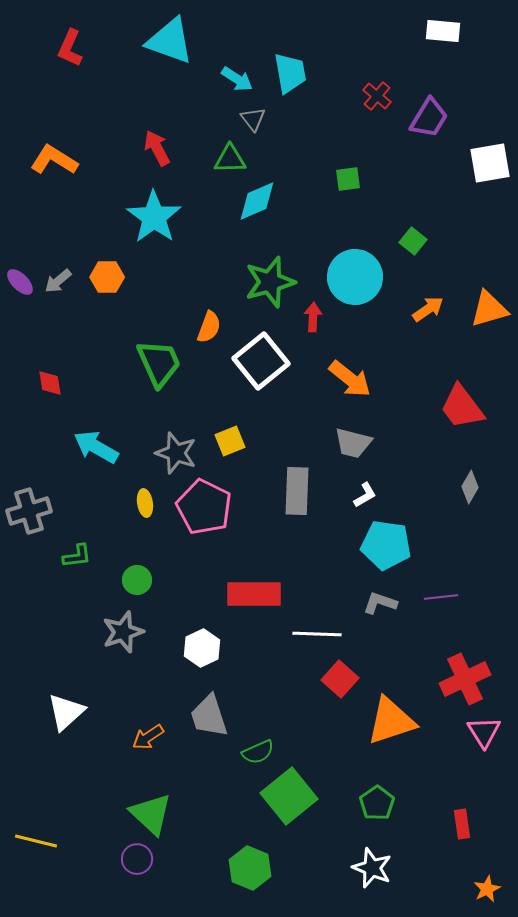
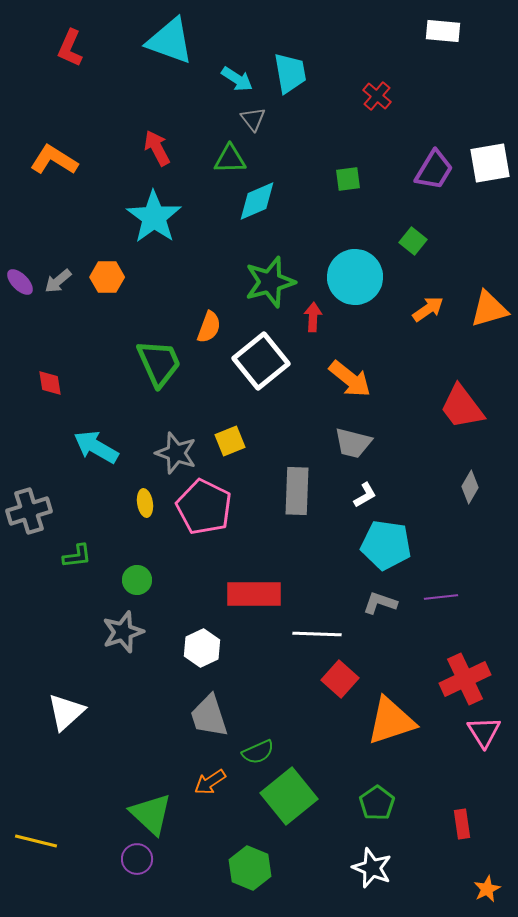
purple trapezoid at (429, 118): moved 5 px right, 52 px down
orange arrow at (148, 737): moved 62 px right, 45 px down
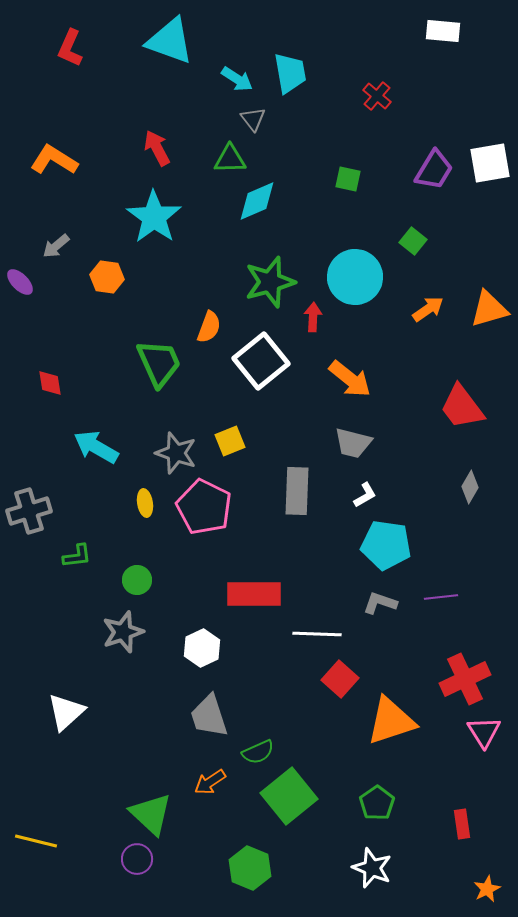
green square at (348, 179): rotated 20 degrees clockwise
orange hexagon at (107, 277): rotated 8 degrees clockwise
gray arrow at (58, 281): moved 2 px left, 35 px up
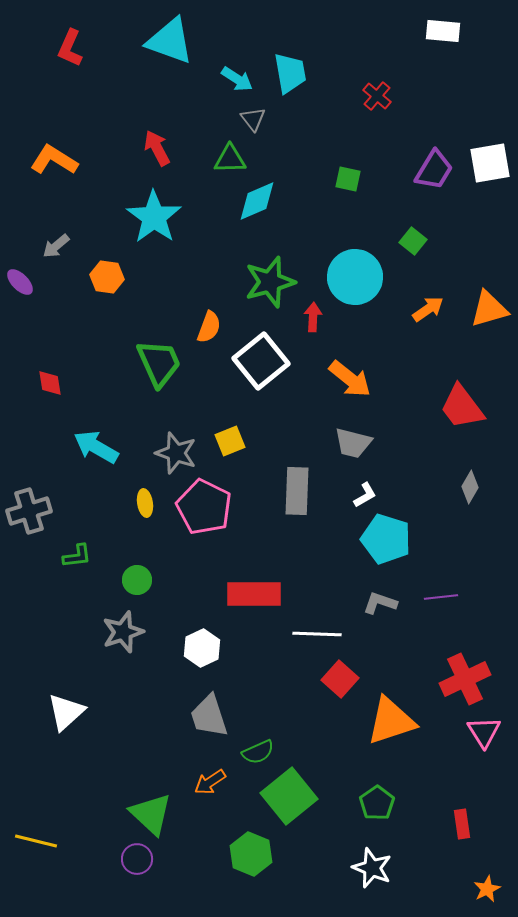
cyan pentagon at (386, 545): moved 6 px up; rotated 9 degrees clockwise
green hexagon at (250, 868): moved 1 px right, 14 px up
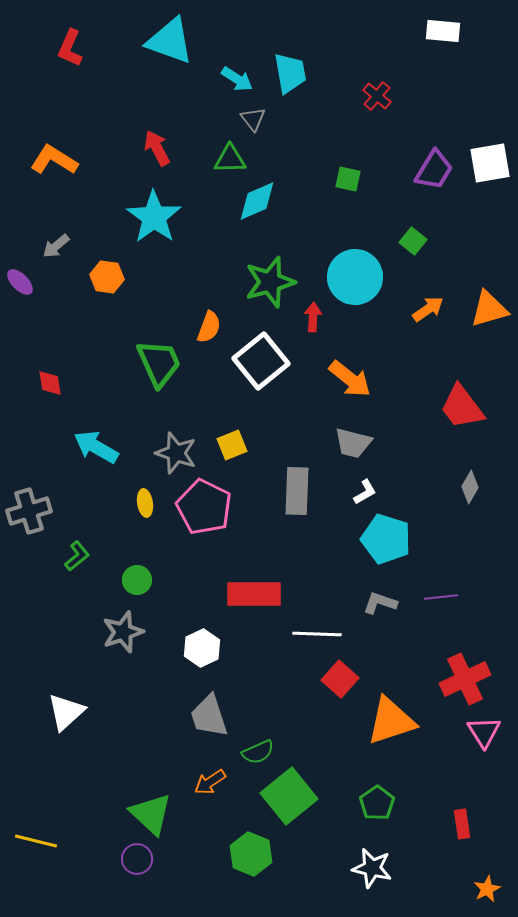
yellow square at (230, 441): moved 2 px right, 4 px down
white L-shape at (365, 495): moved 3 px up
green L-shape at (77, 556): rotated 32 degrees counterclockwise
white star at (372, 868): rotated 9 degrees counterclockwise
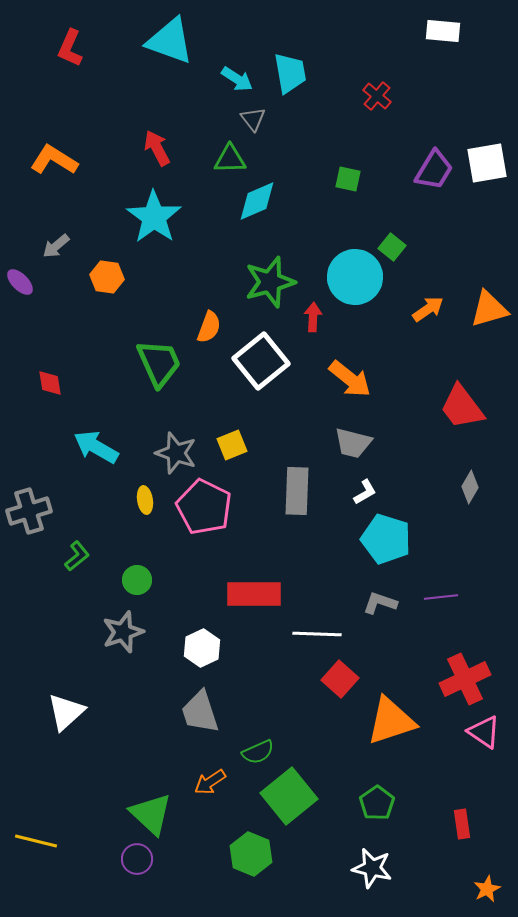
white square at (490, 163): moved 3 px left
green square at (413, 241): moved 21 px left, 6 px down
yellow ellipse at (145, 503): moved 3 px up
gray trapezoid at (209, 716): moved 9 px left, 4 px up
pink triangle at (484, 732): rotated 24 degrees counterclockwise
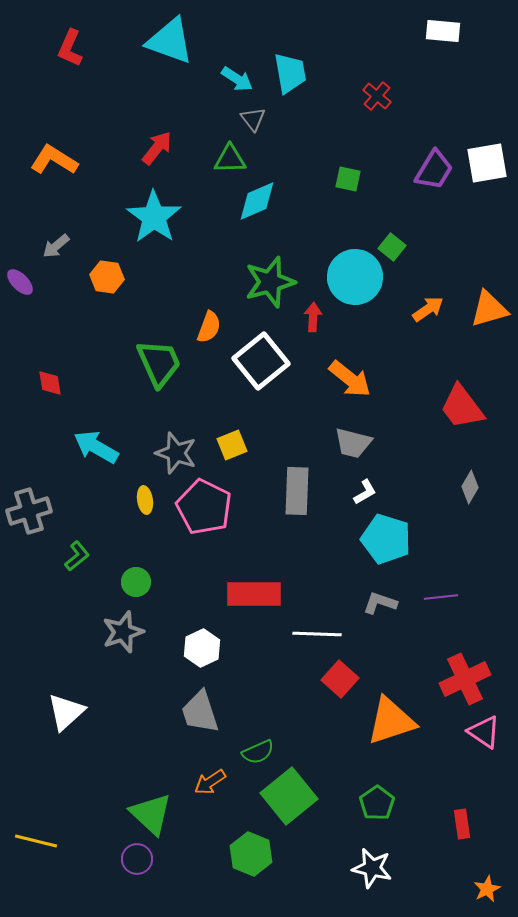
red arrow at (157, 148): rotated 66 degrees clockwise
green circle at (137, 580): moved 1 px left, 2 px down
